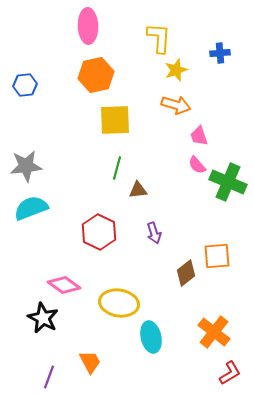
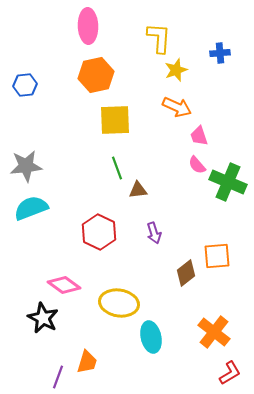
orange arrow: moved 1 px right, 2 px down; rotated 8 degrees clockwise
green line: rotated 35 degrees counterclockwise
orange trapezoid: moved 3 px left; rotated 45 degrees clockwise
purple line: moved 9 px right
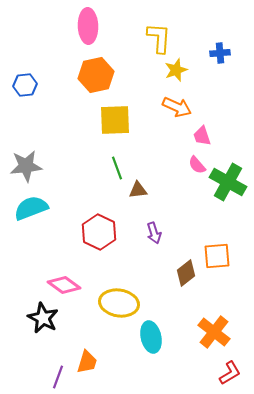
pink trapezoid: moved 3 px right
green cross: rotated 6 degrees clockwise
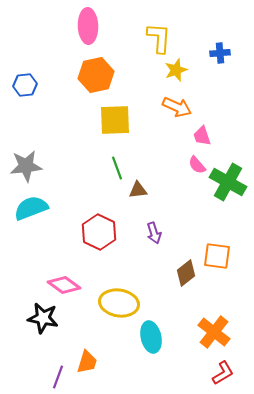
orange square: rotated 12 degrees clockwise
black star: rotated 16 degrees counterclockwise
red L-shape: moved 7 px left
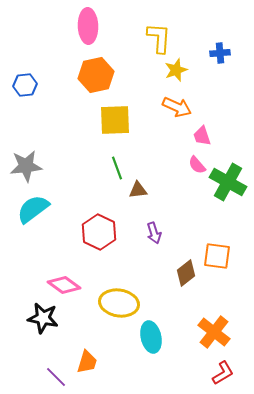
cyan semicircle: moved 2 px right, 1 px down; rotated 16 degrees counterclockwise
purple line: moved 2 px left; rotated 65 degrees counterclockwise
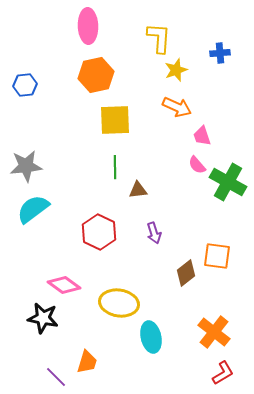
green line: moved 2 px left, 1 px up; rotated 20 degrees clockwise
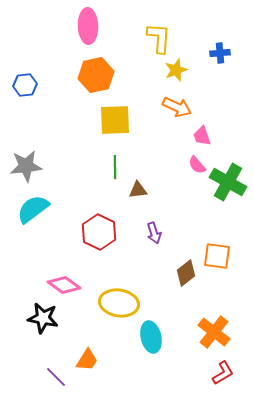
orange trapezoid: moved 2 px up; rotated 15 degrees clockwise
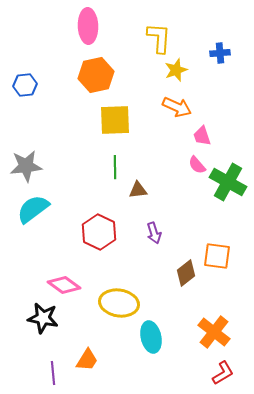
purple line: moved 3 px left, 4 px up; rotated 40 degrees clockwise
